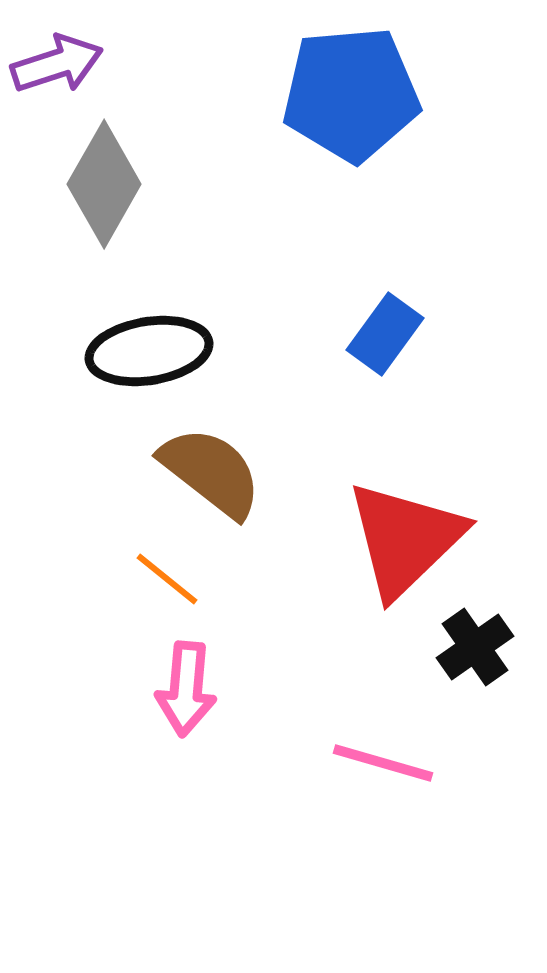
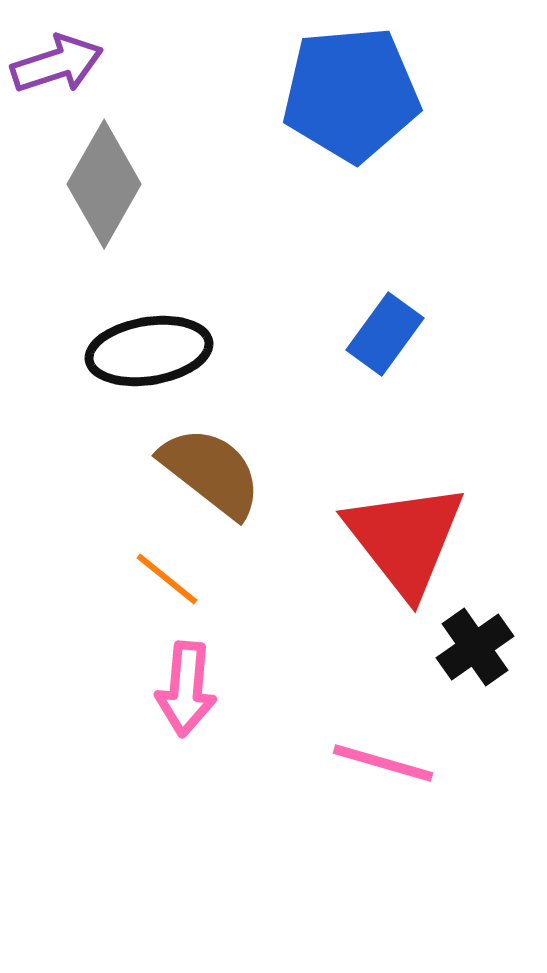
red triangle: rotated 24 degrees counterclockwise
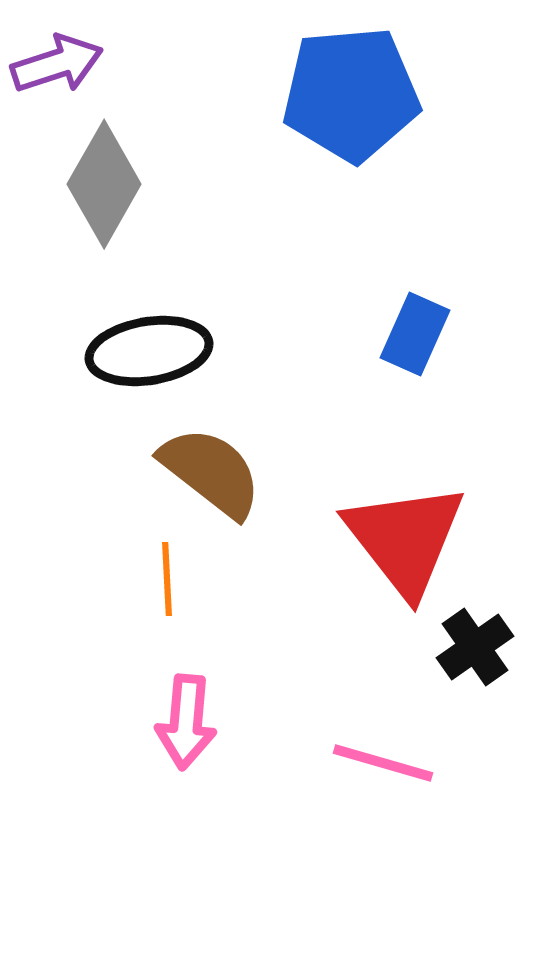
blue rectangle: moved 30 px right; rotated 12 degrees counterclockwise
orange line: rotated 48 degrees clockwise
pink arrow: moved 33 px down
